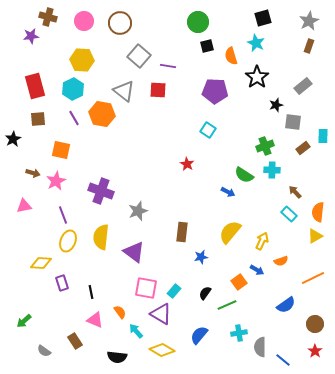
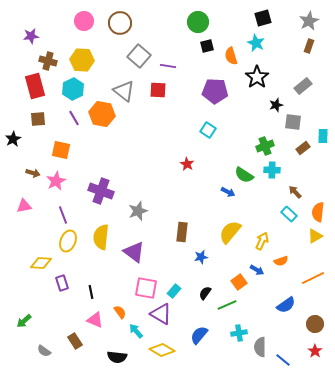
brown cross at (48, 17): moved 44 px down
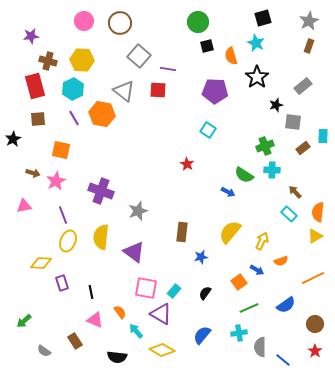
purple line at (168, 66): moved 3 px down
green line at (227, 305): moved 22 px right, 3 px down
blue semicircle at (199, 335): moved 3 px right
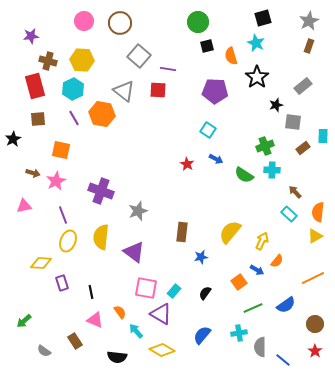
blue arrow at (228, 192): moved 12 px left, 33 px up
orange semicircle at (281, 261): moved 4 px left; rotated 32 degrees counterclockwise
green line at (249, 308): moved 4 px right
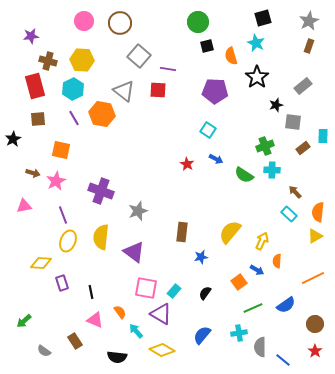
orange semicircle at (277, 261): rotated 144 degrees clockwise
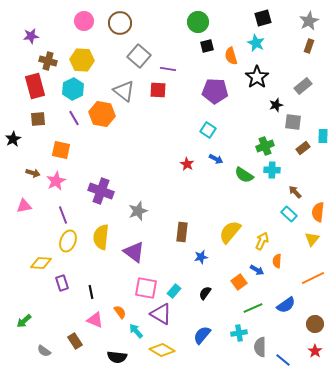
yellow triangle at (315, 236): moved 3 px left, 3 px down; rotated 21 degrees counterclockwise
